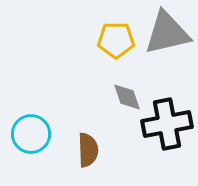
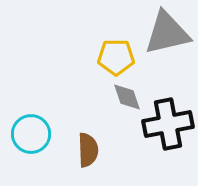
yellow pentagon: moved 17 px down
black cross: moved 1 px right
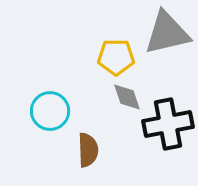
cyan circle: moved 19 px right, 23 px up
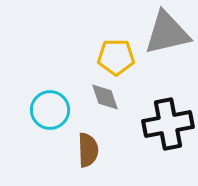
gray diamond: moved 22 px left
cyan circle: moved 1 px up
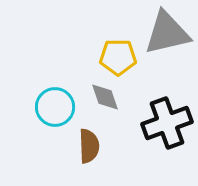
yellow pentagon: moved 2 px right
cyan circle: moved 5 px right, 3 px up
black cross: moved 1 px left, 1 px up; rotated 9 degrees counterclockwise
brown semicircle: moved 1 px right, 4 px up
